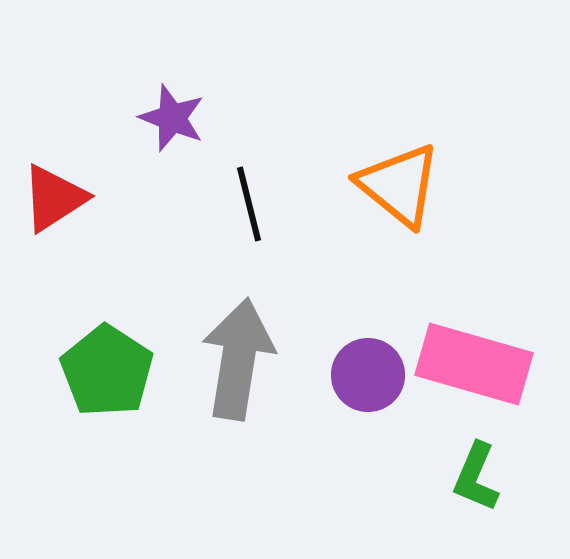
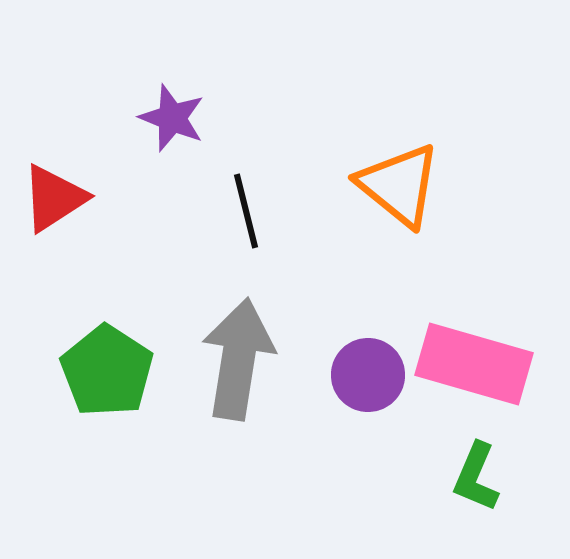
black line: moved 3 px left, 7 px down
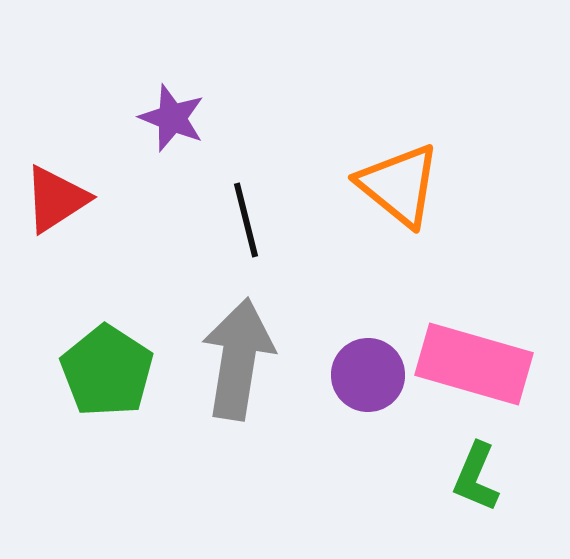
red triangle: moved 2 px right, 1 px down
black line: moved 9 px down
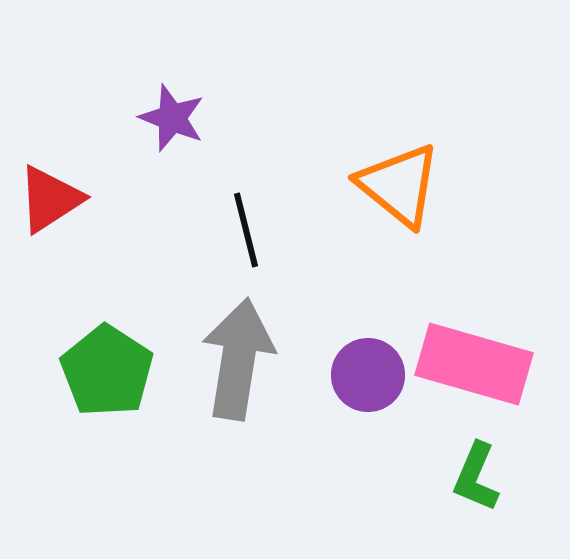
red triangle: moved 6 px left
black line: moved 10 px down
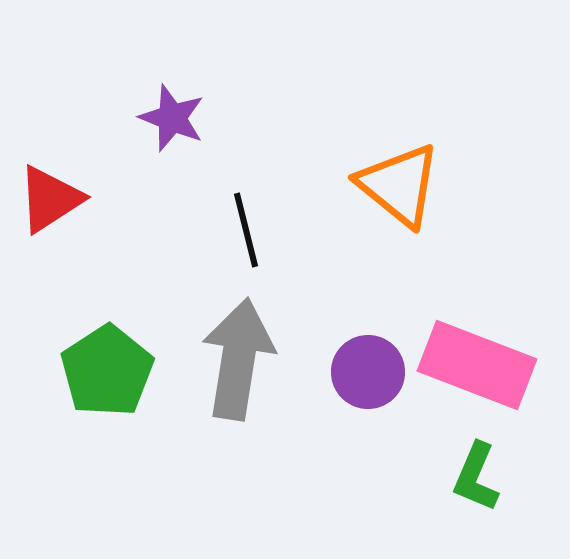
pink rectangle: moved 3 px right, 1 px down; rotated 5 degrees clockwise
green pentagon: rotated 6 degrees clockwise
purple circle: moved 3 px up
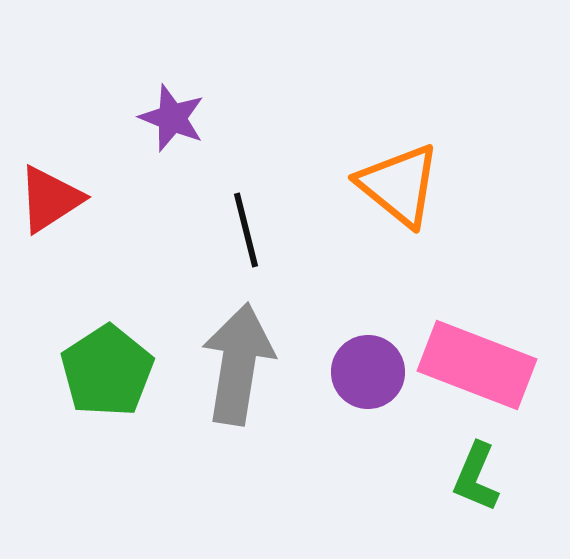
gray arrow: moved 5 px down
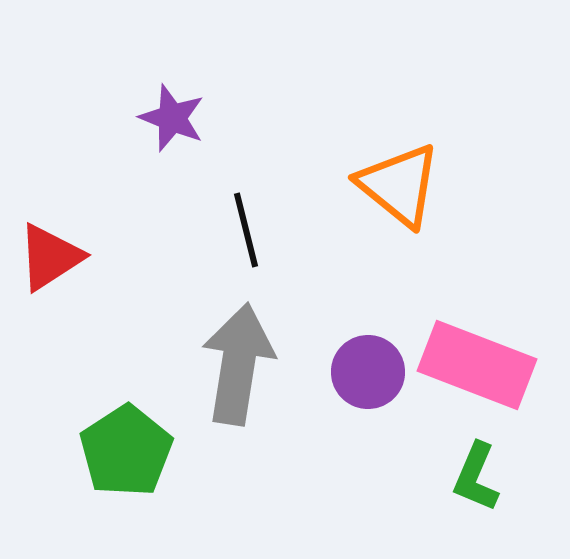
red triangle: moved 58 px down
green pentagon: moved 19 px right, 80 px down
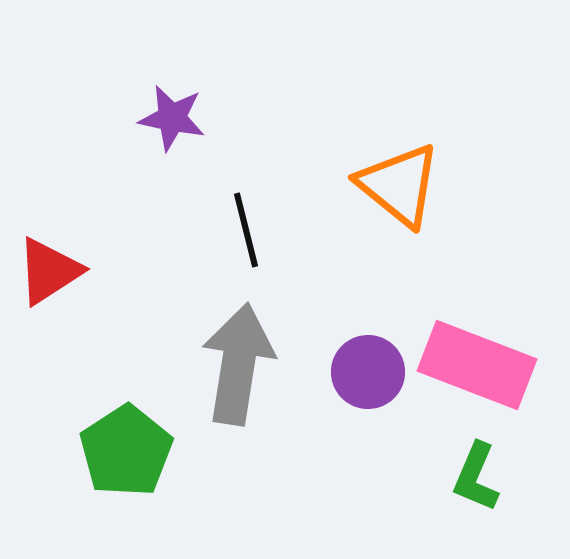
purple star: rotated 10 degrees counterclockwise
red triangle: moved 1 px left, 14 px down
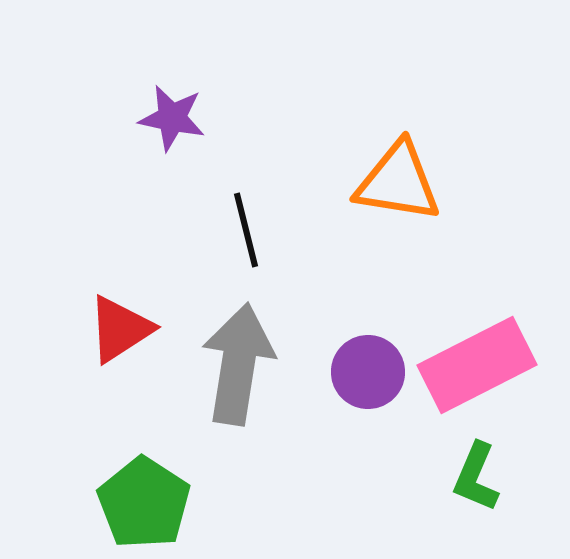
orange triangle: moved 1 px left, 3 px up; rotated 30 degrees counterclockwise
red triangle: moved 71 px right, 58 px down
pink rectangle: rotated 48 degrees counterclockwise
green pentagon: moved 18 px right, 52 px down; rotated 6 degrees counterclockwise
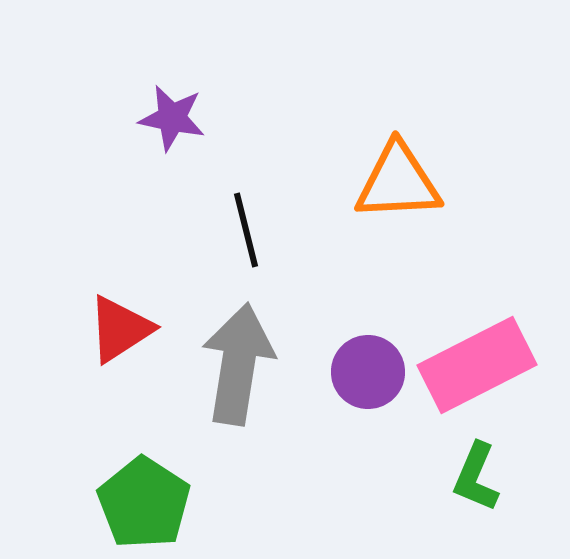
orange triangle: rotated 12 degrees counterclockwise
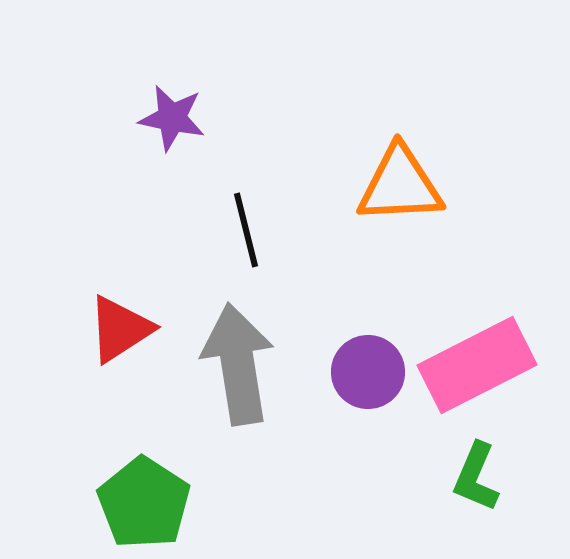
orange triangle: moved 2 px right, 3 px down
gray arrow: rotated 18 degrees counterclockwise
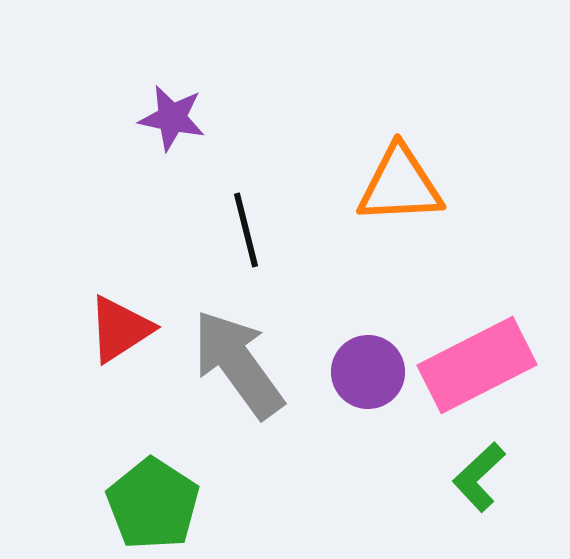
gray arrow: rotated 27 degrees counterclockwise
green L-shape: moved 3 px right; rotated 24 degrees clockwise
green pentagon: moved 9 px right, 1 px down
